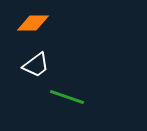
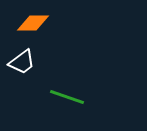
white trapezoid: moved 14 px left, 3 px up
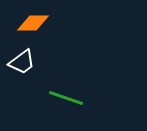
green line: moved 1 px left, 1 px down
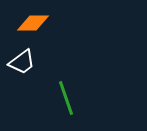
green line: rotated 52 degrees clockwise
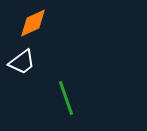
orange diamond: rotated 24 degrees counterclockwise
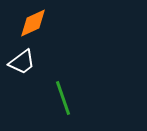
green line: moved 3 px left
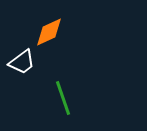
orange diamond: moved 16 px right, 9 px down
